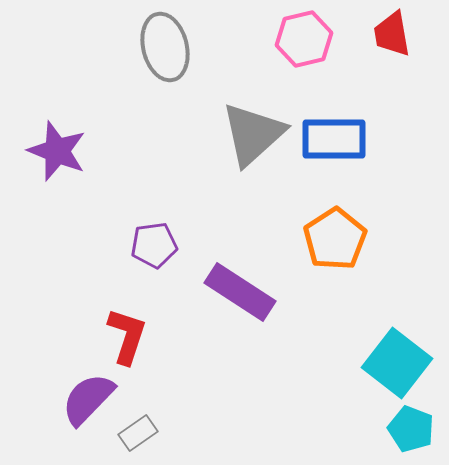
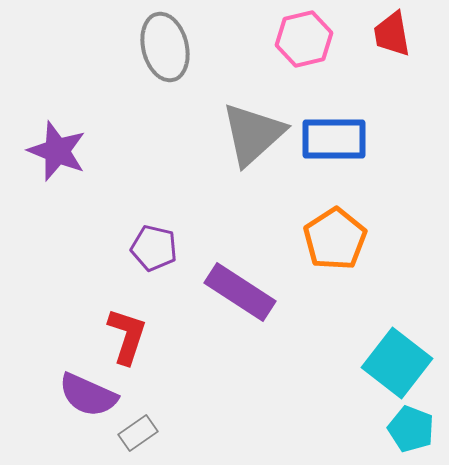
purple pentagon: moved 3 px down; rotated 21 degrees clockwise
purple semicircle: moved 4 px up; rotated 110 degrees counterclockwise
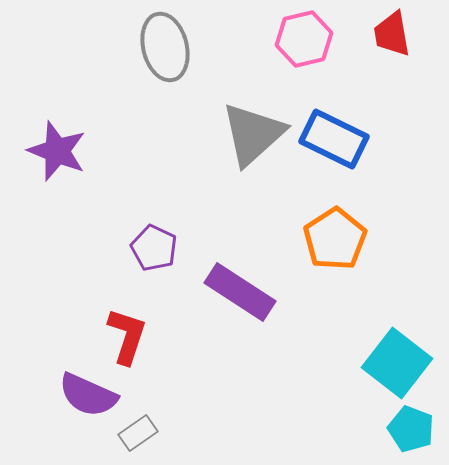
blue rectangle: rotated 26 degrees clockwise
purple pentagon: rotated 12 degrees clockwise
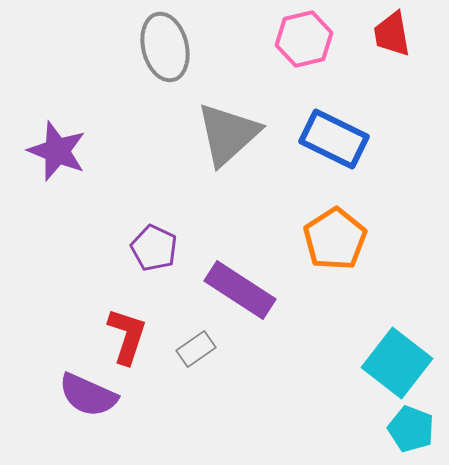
gray triangle: moved 25 px left
purple rectangle: moved 2 px up
gray rectangle: moved 58 px right, 84 px up
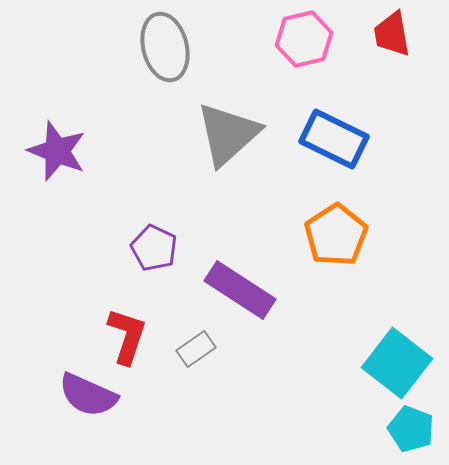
orange pentagon: moved 1 px right, 4 px up
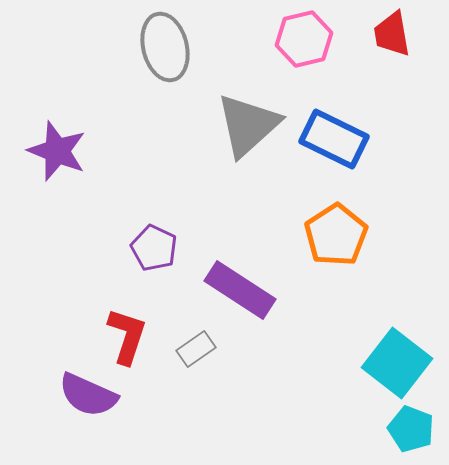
gray triangle: moved 20 px right, 9 px up
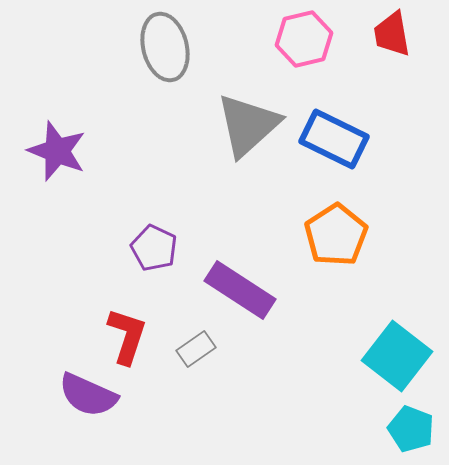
cyan square: moved 7 px up
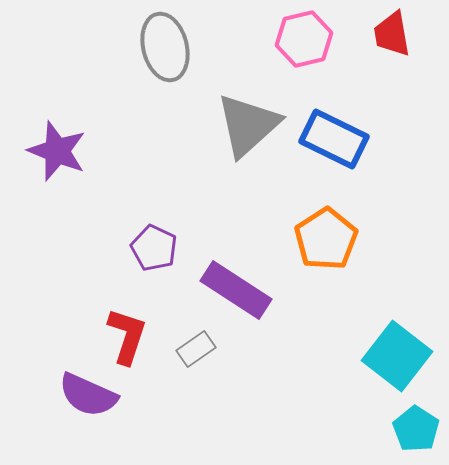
orange pentagon: moved 10 px left, 4 px down
purple rectangle: moved 4 px left
cyan pentagon: moved 5 px right; rotated 12 degrees clockwise
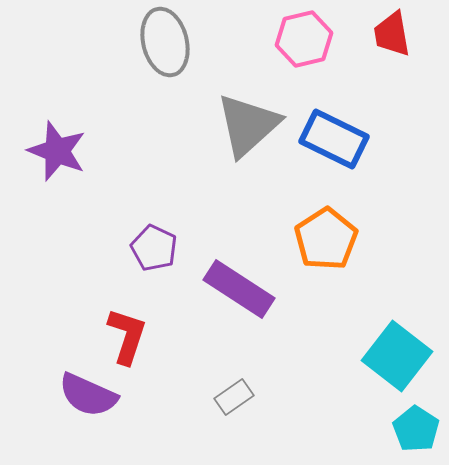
gray ellipse: moved 5 px up
purple rectangle: moved 3 px right, 1 px up
gray rectangle: moved 38 px right, 48 px down
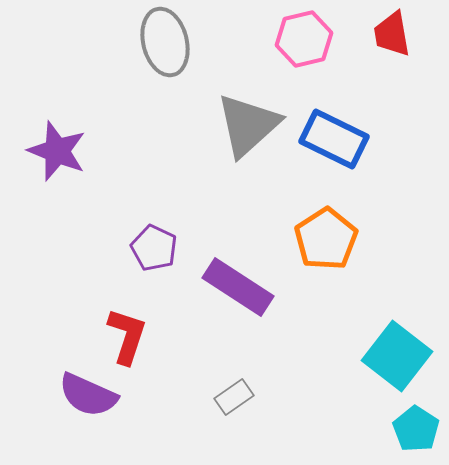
purple rectangle: moved 1 px left, 2 px up
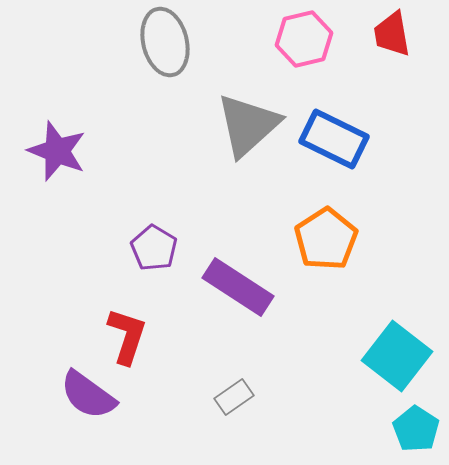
purple pentagon: rotated 6 degrees clockwise
purple semicircle: rotated 12 degrees clockwise
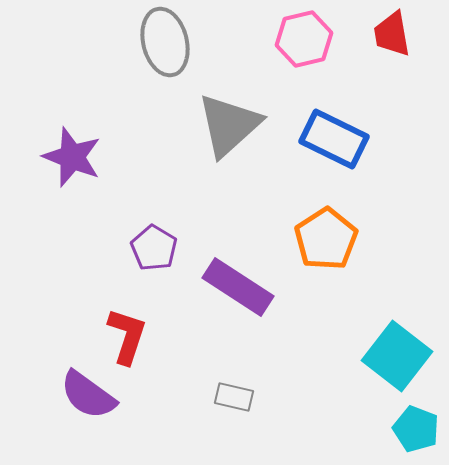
gray triangle: moved 19 px left
purple star: moved 15 px right, 6 px down
gray rectangle: rotated 48 degrees clockwise
cyan pentagon: rotated 12 degrees counterclockwise
